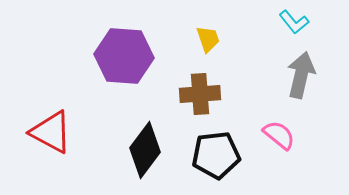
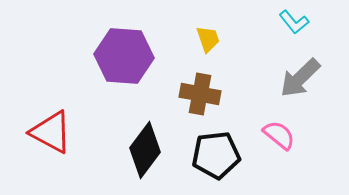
gray arrow: moved 1 px left, 3 px down; rotated 147 degrees counterclockwise
brown cross: rotated 15 degrees clockwise
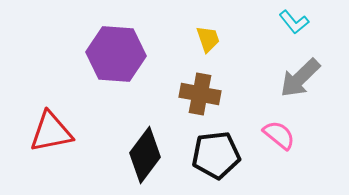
purple hexagon: moved 8 px left, 2 px up
red triangle: rotated 39 degrees counterclockwise
black diamond: moved 5 px down
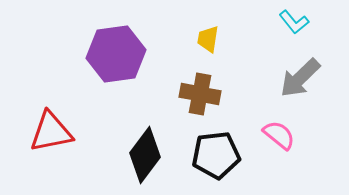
yellow trapezoid: rotated 152 degrees counterclockwise
purple hexagon: rotated 12 degrees counterclockwise
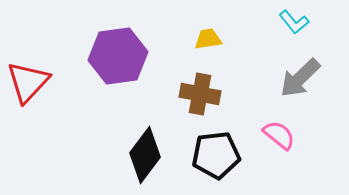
yellow trapezoid: rotated 72 degrees clockwise
purple hexagon: moved 2 px right, 2 px down
red triangle: moved 23 px left, 50 px up; rotated 36 degrees counterclockwise
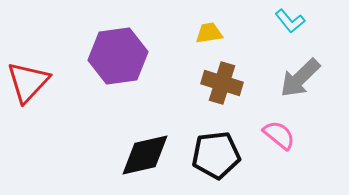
cyan L-shape: moved 4 px left, 1 px up
yellow trapezoid: moved 1 px right, 6 px up
brown cross: moved 22 px right, 11 px up; rotated 6 degrees clockwise
black diamond: rotated 40 degrees clockwise
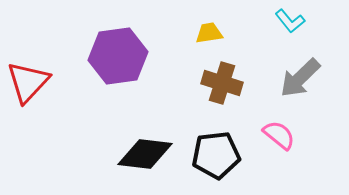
black diamond: moved 1 px up; rotated 20 degrees clockwise
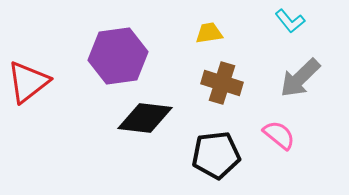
red triangle: rotated 9 degrees clockwise
black diamond: moved 36 px up
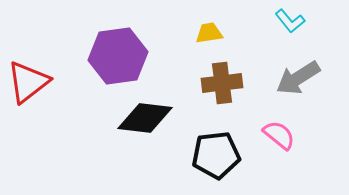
gray arrow: moved 2 px left; rotated 12 degrees clockwise
brown cross: rotated 24 degrees counterclockwise
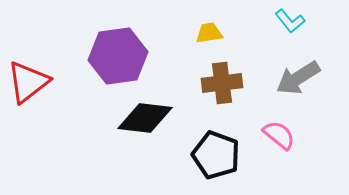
black pentagon: rotated 27 degrees clockwise
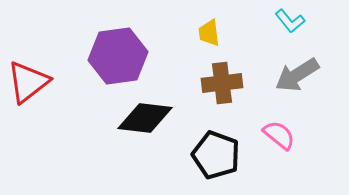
yellow trapezoid: rotated 88 degrees counterclockwise
gray arrow: moved 1 px left, 3 px up
